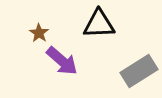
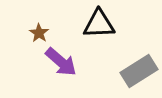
purple arrow: moved 1 px left, 1 px down
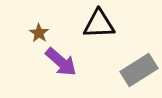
gray rectangle: moved 1 px up
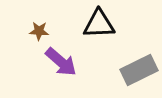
brown star: moved 2 px up; rotated 30 degrees counterclockwise
gray rectangle: rotated 6 degrees clockwise
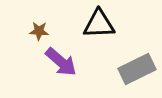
gray rectangle: moved 2 px left, 1 px up
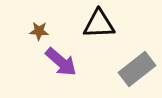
gray rectangle: rotated 12 degrees counterclockwise
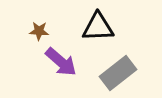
black triangle: moved 1 px left, 3 px down
gray rectangle: moved 19 px left, 4 px down
